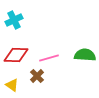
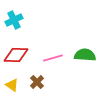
pink line: moved 4 px right
brown cross: moved 6 px down
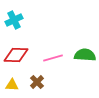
yellow triangle: rotated 32 degrees counterclockwise
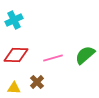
green semicircle: rotated 45 degrees counterclockwise
yellow triangle: moved 2 px right, 3 px down
